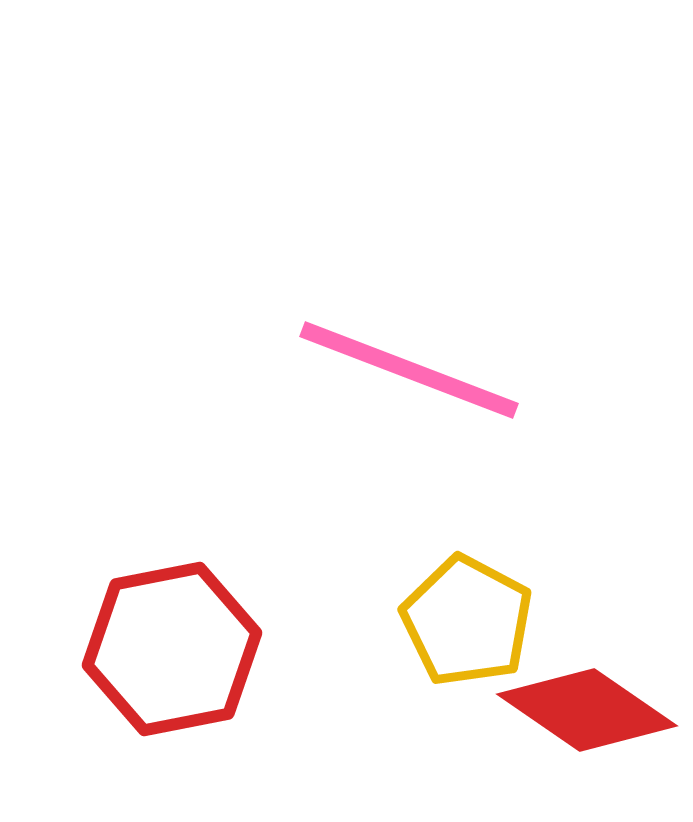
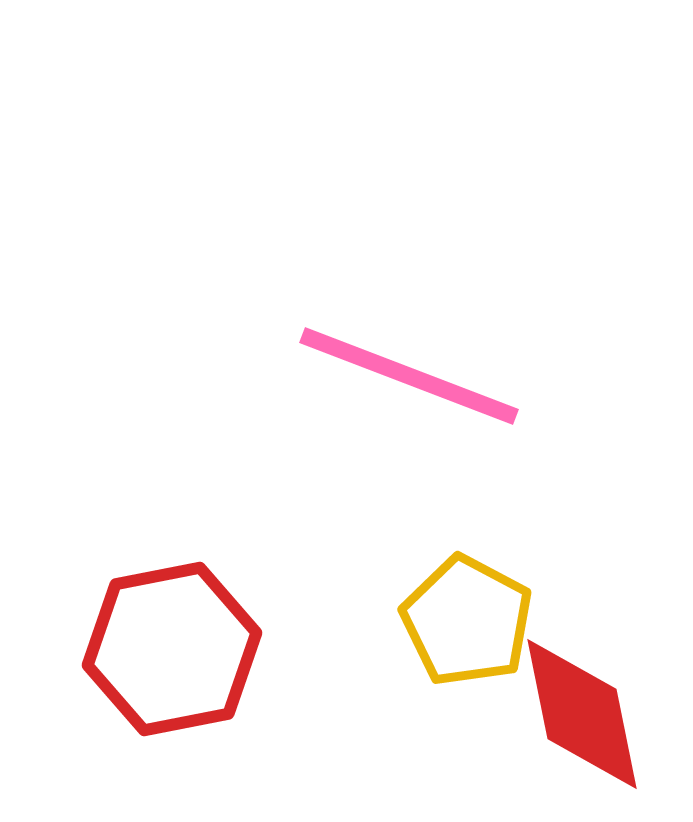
pink line: moved 6 px down
red diamond: moved 5 px left, 4 px down; rotated 44 degrees clockwise
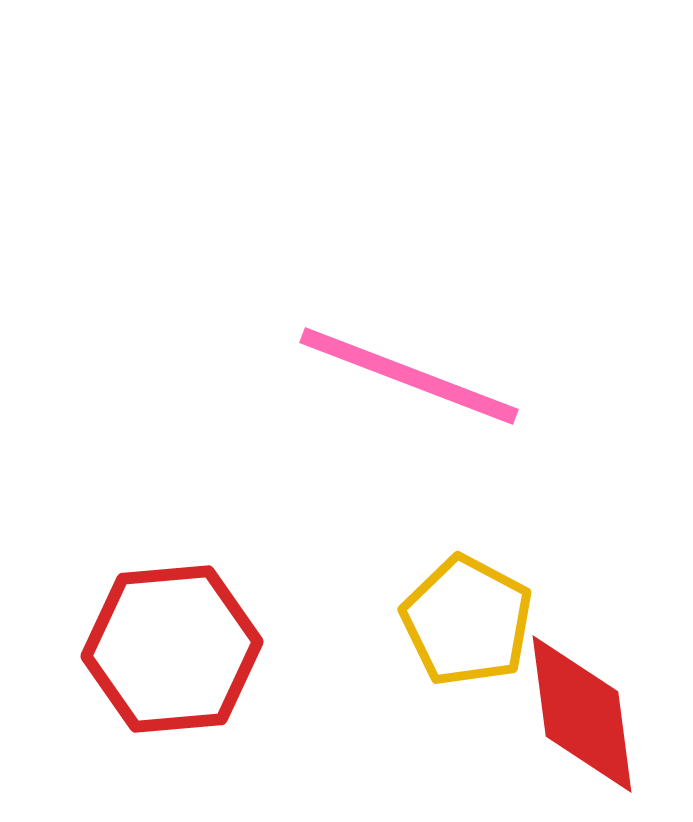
red hexagon: rotated 6 degrees clockwise
red diamond: rotated 4 degrees clockwise
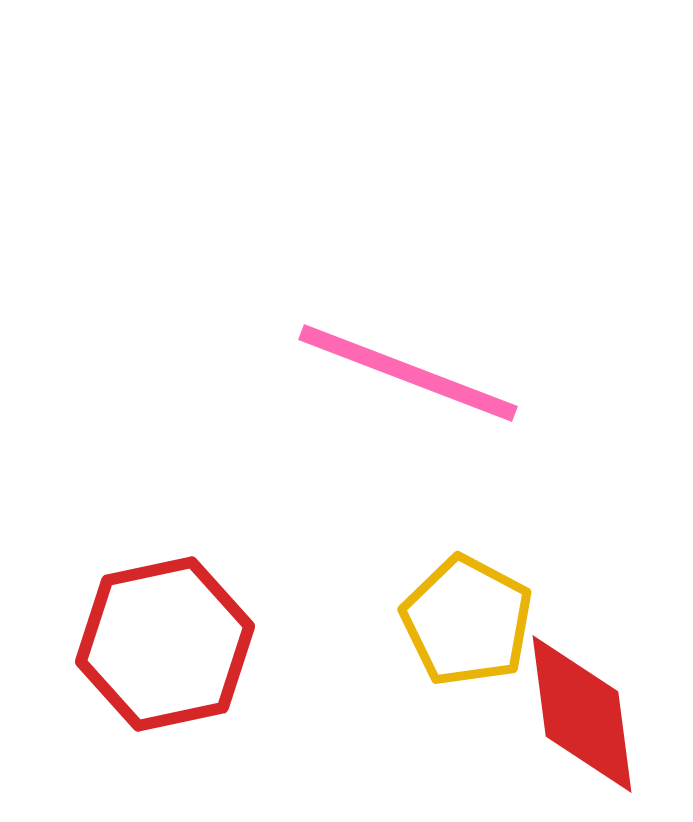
pink line: moved 1 px left, 3 px up
red hexagon: moved 7 px left, 5 px up; rotated 7 degrees counterclockwise
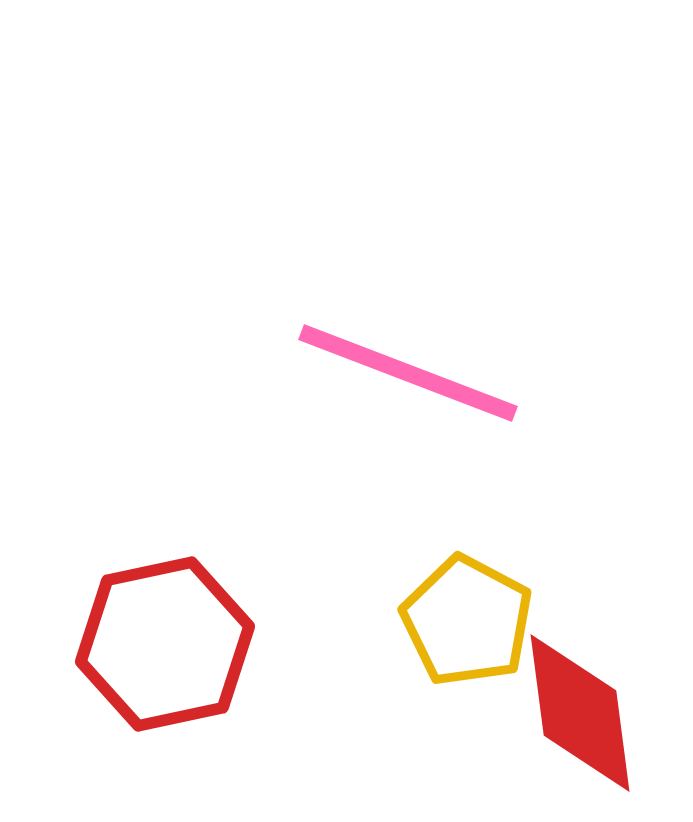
red diamond: moved 2 px left, 1 px up
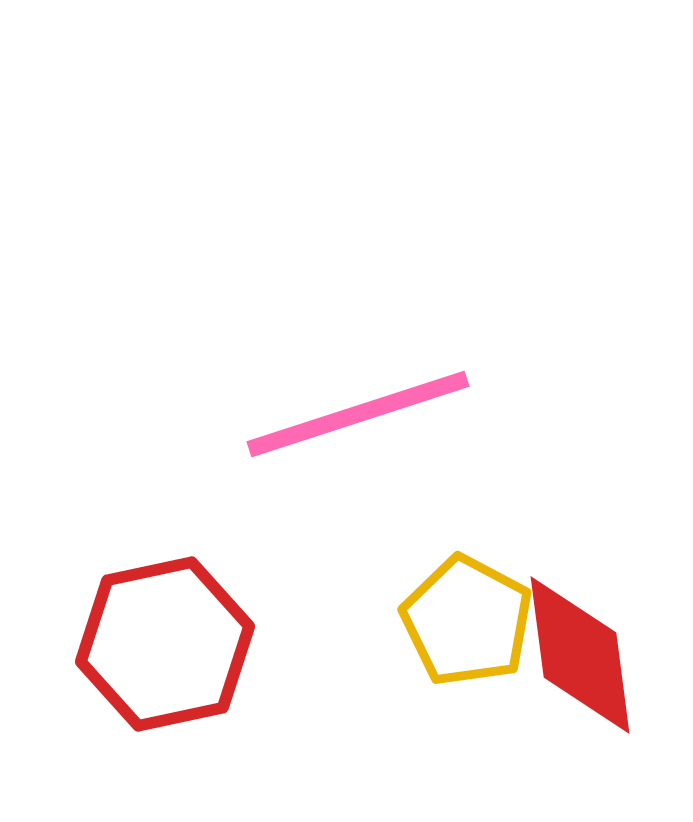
pink line: moved 50 px left, 41 px down; rotated 39 degrees counterclockwise
red diamond: moved 58 px up
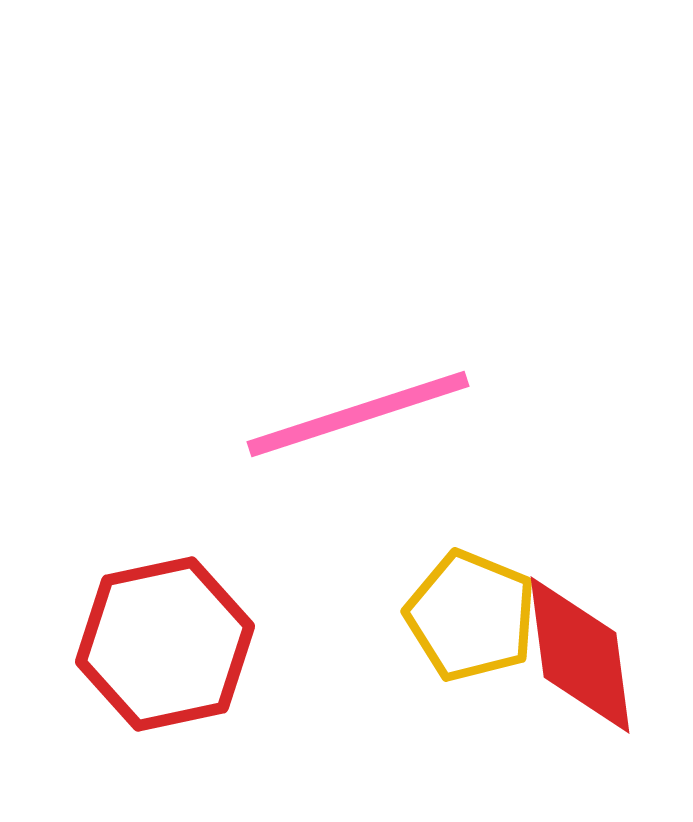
yellow pentagon: moved 4 px right, 5 px up; rotated 6 degrees counterclockwise
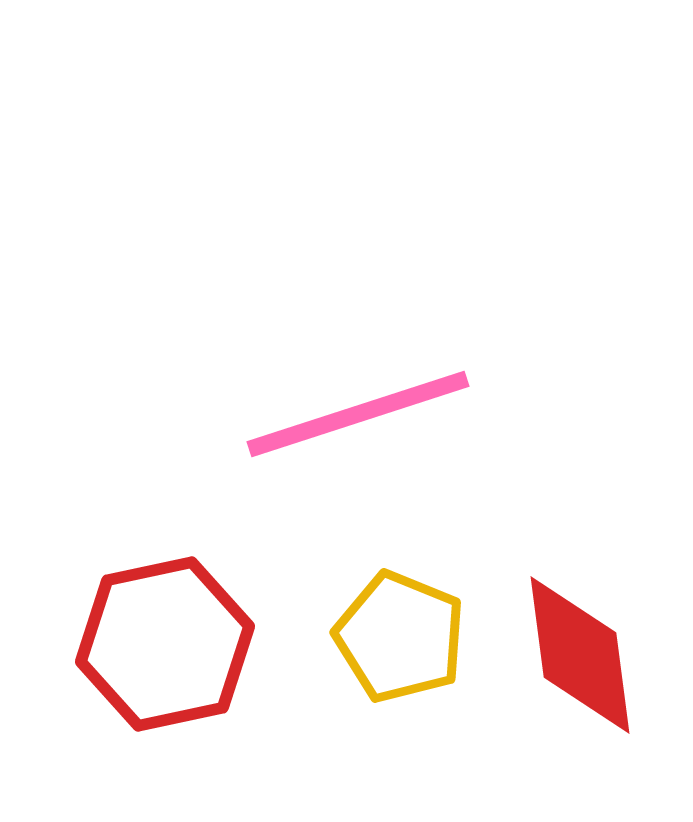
yellow pentagon: moved 71 px left, 21 px down
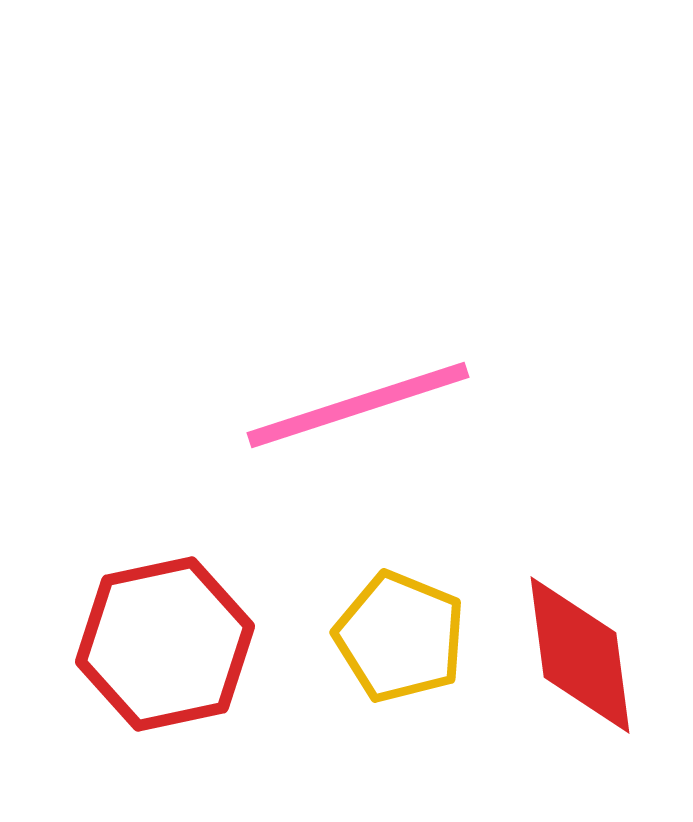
pink line: moved 9 px up
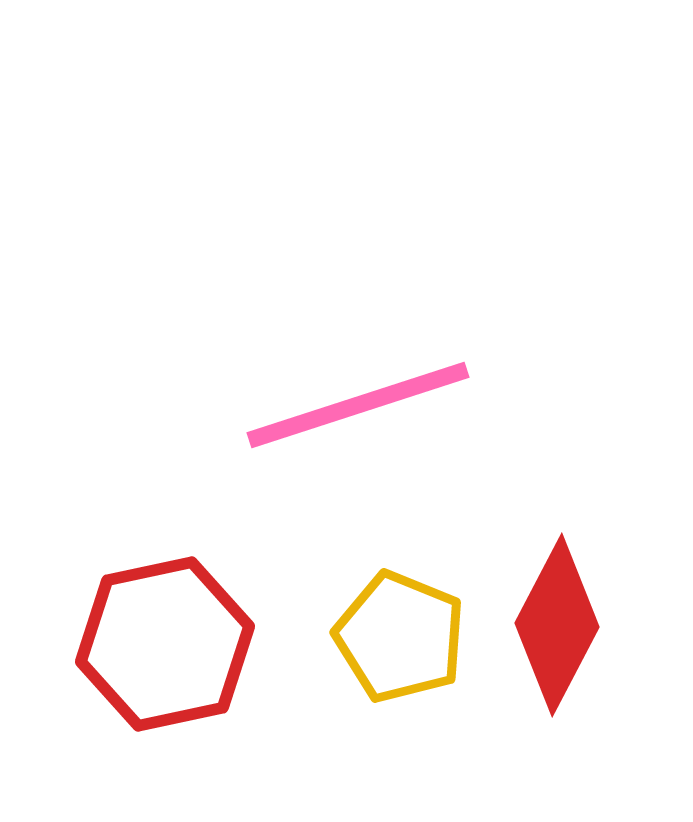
red diamond: moved 23 px left, 30 px up; rotated 35 degrees clockwise
